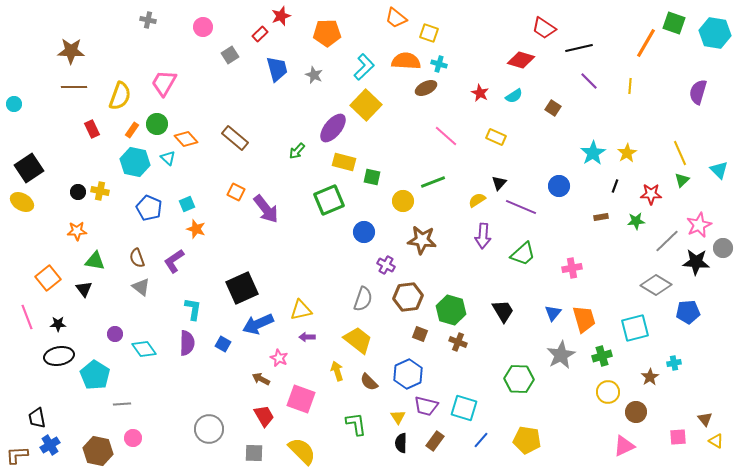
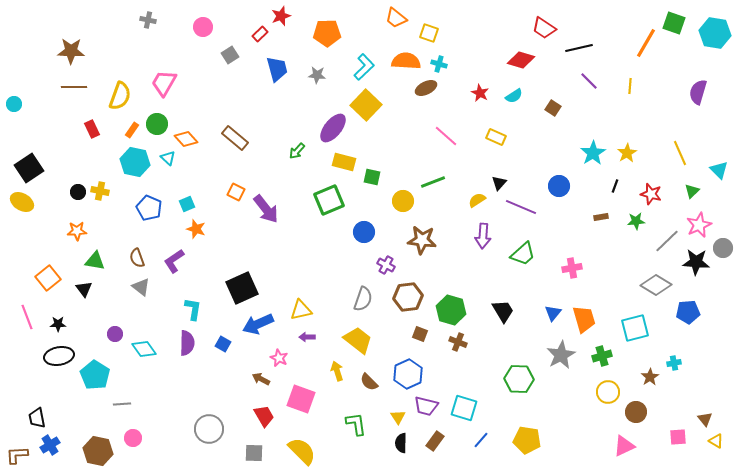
gray star at (314, 75): moved 3 px right; rotated 18 degrees counterclockwise
green triangle at (682, 180): moved 10 px right, 11 px down
red star at (651, 194): rotated 15 degrees clockwise
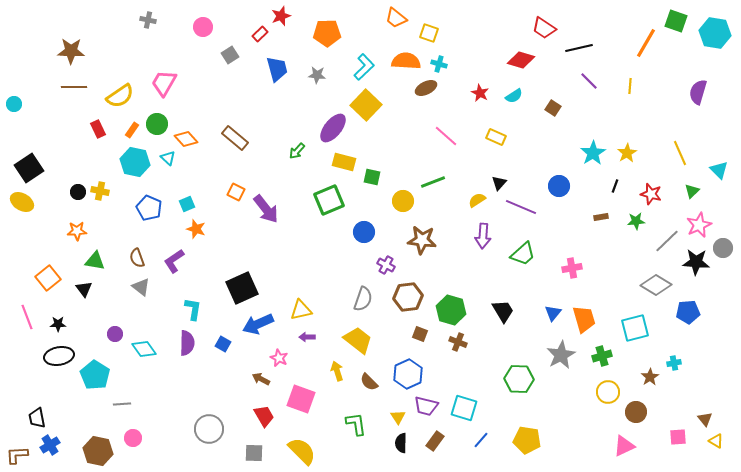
green square at (674, 23): moved 2 px right, 2 px up
yellow semicircle at (120, 96): rotated 36 degrees clockwise
red rectangle at (92, 129): moved 6 px right
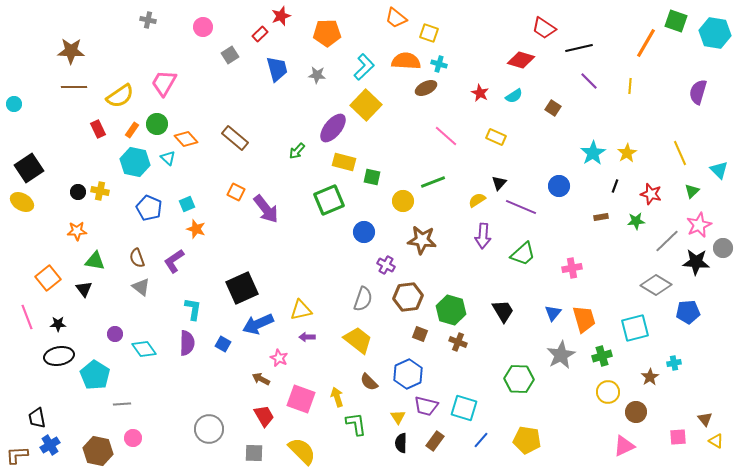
yellow arrow at (337, 371): moved 26 px down
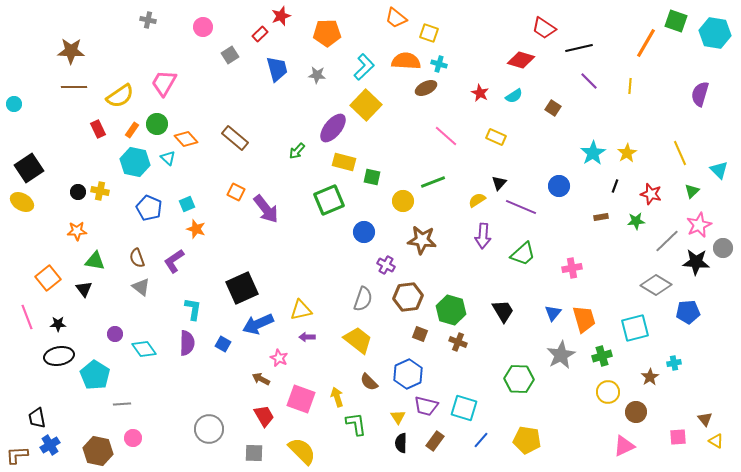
purple semicircle at (698, 92): moved 2 px right, 2 px down
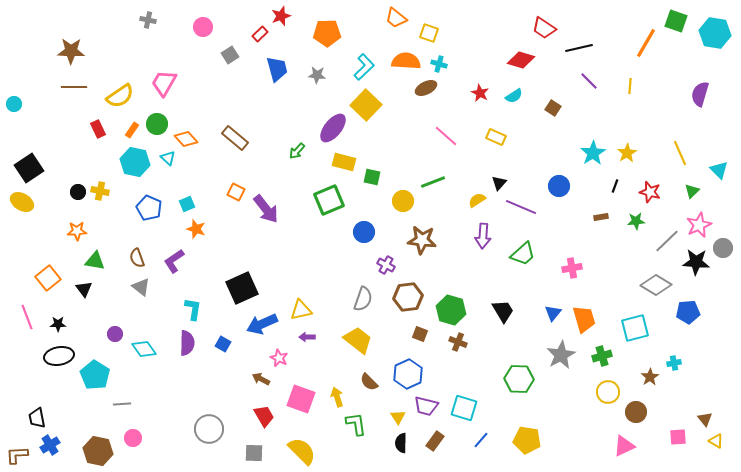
red star at (651, 194): moved 1 px left, 2 px up
blue arrow at (258, 324): moved 4 px right
